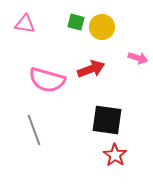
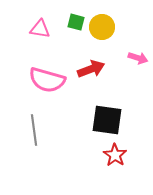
pink triangle: moved 15 px right, 5 px down
gray line: rotated 12 degrees clockwise
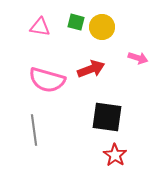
pink triangle: moved 2 px up
black square: moved 3 px up
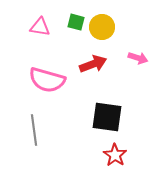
red arrow: moved 2 px right, 5 px up
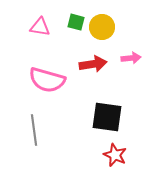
pink arrow: moved 7 px left; rotated 24 degrees counterclockwise
red arrow: rotated 12 degrees clockwise
red star: rotated 10 degrees counterclockwise
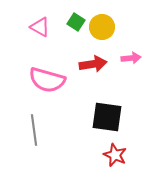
green square: rotated 18 degrees clockwise
pink triangle: rotated 20 degrees clockwise
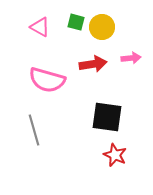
green square: rotated 18 degrees counterclockwise
gray line: rotated 8 degrees counterclockwise
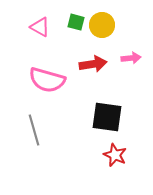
yellow circle: moved 2 px up
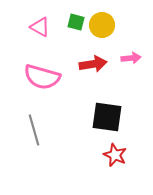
pink semicircle: moved 5 px left, 3 px up
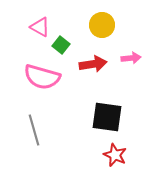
green square: moved 15 px left, 23 px down; rotated 24 degrees clockwise
